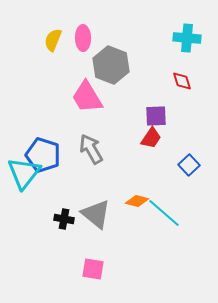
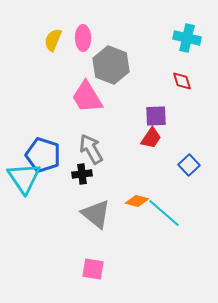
cyan cross: rotated 8 degrees clockwise
cyan triangle: moved 5 px down; rotated 12 degrees counterclockwise
black cross: moved 18 px right, 45 px up; rotated 18 degrees counterclockwise
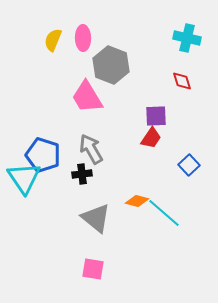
gray triangle: moved 4 px down
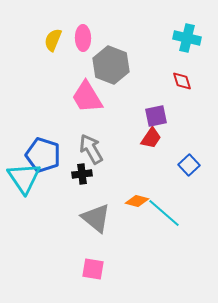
purple square: rotated 10 degrees counterclockwise
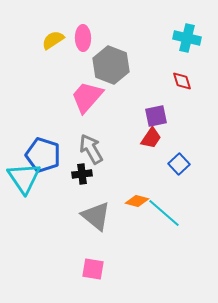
yellow semicircle: rotated 35 degrees clockwise
pink trapezoid: rotated 72 degrees clockwise
blue square: moved 10 px left, 1 px up
gray triangle: moved 2 px up
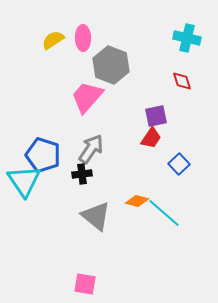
gray arrow: rotated 64 degrees clockwise
cyan triangle: moved 3 px down
pink square: moved 8 px left, 15 px down
